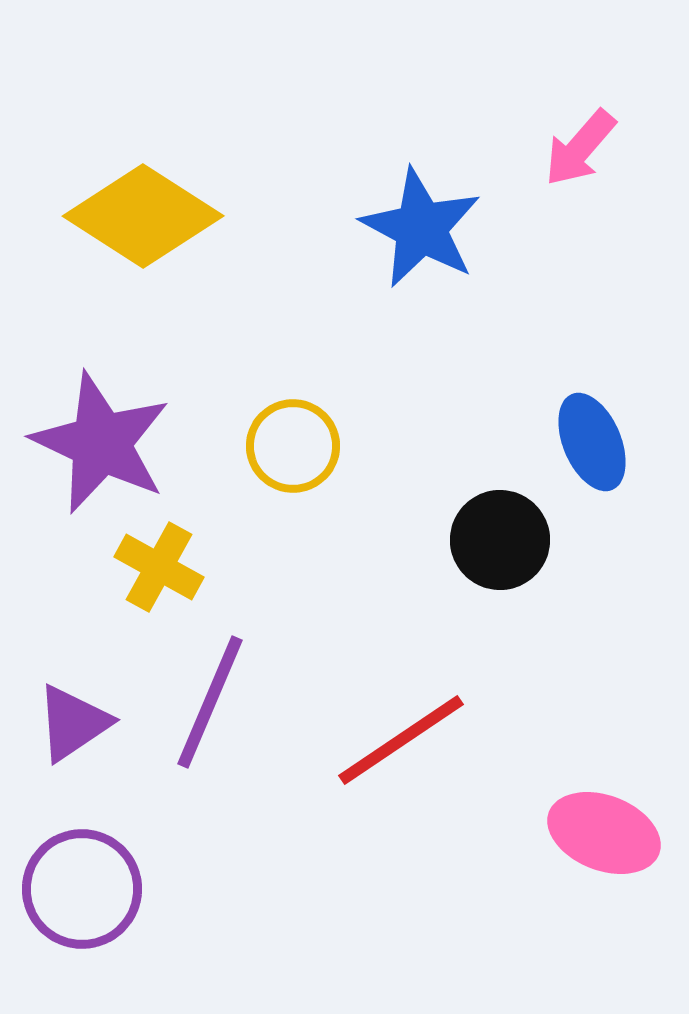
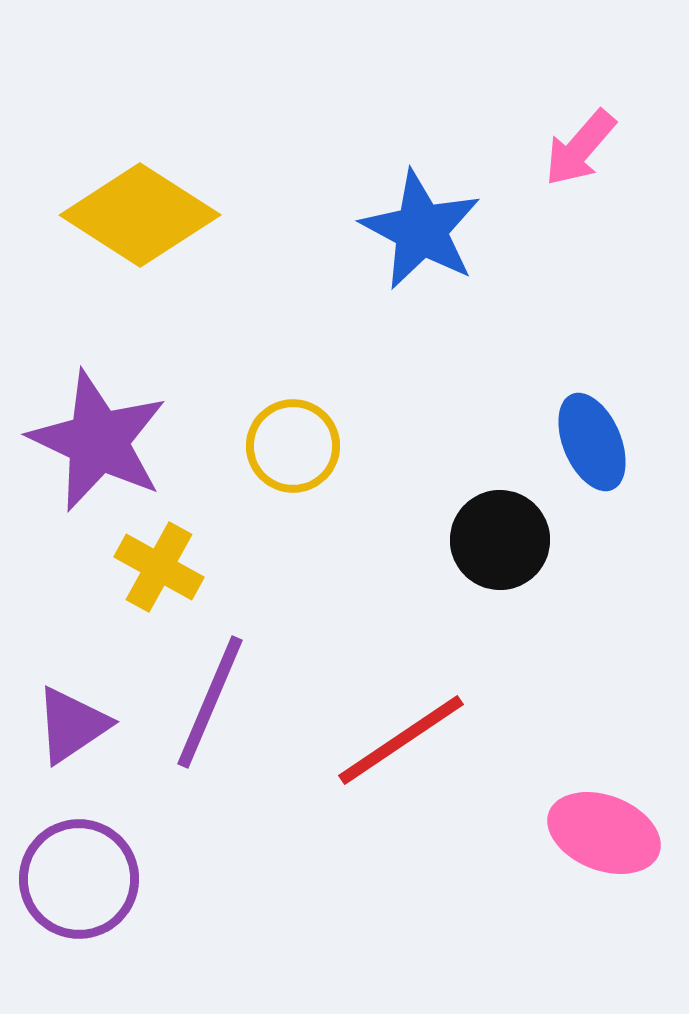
yellow diamond: moved 3 px left, 1 px up
blue star: moved 2 px down
purple star: moved 3 px left, 2 px up
purple triangle: moved 1 px left, 2 px down
purple circle: moved 3 px left, 10 px up
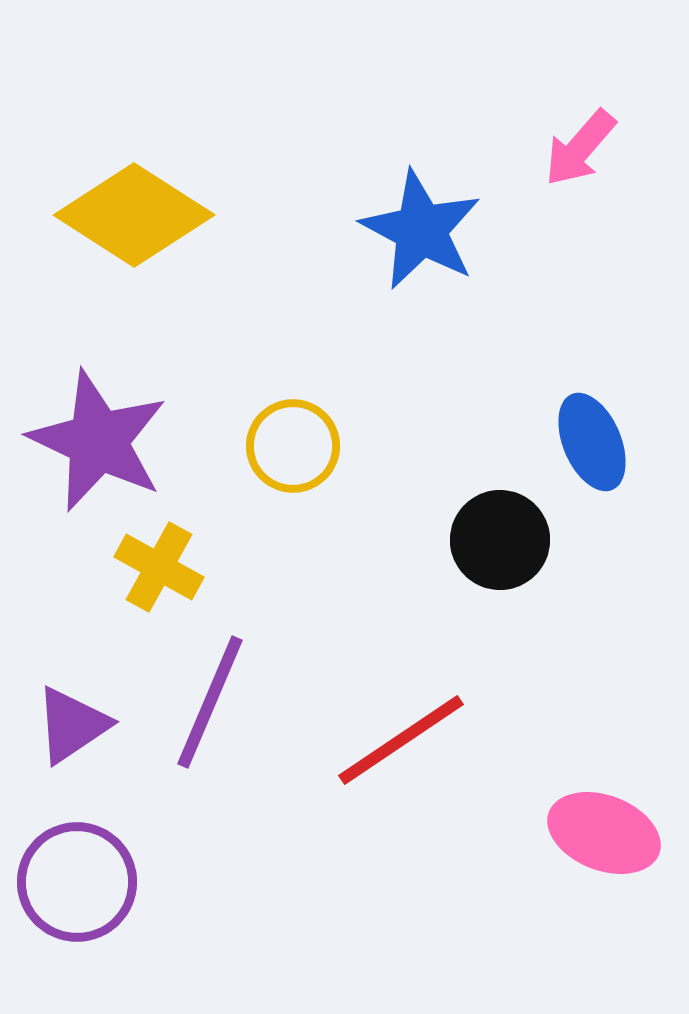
yellow diamond: moved 6 px left
purple circle: moved 2 px left, 3 px down
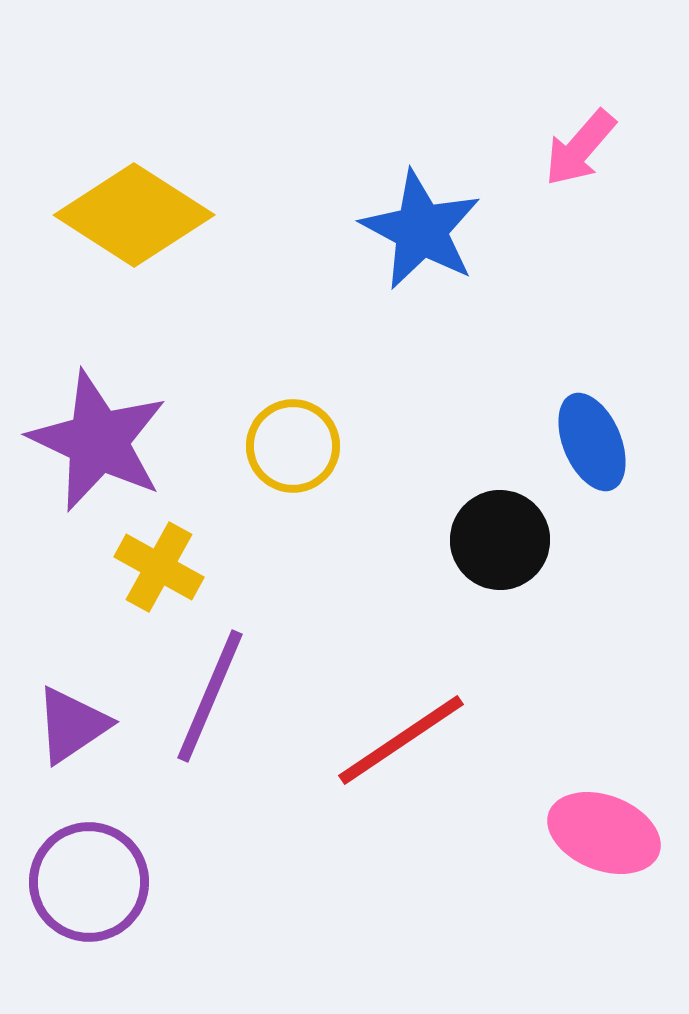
purple line: moved 6 px up
purple circle: moved 12 px right
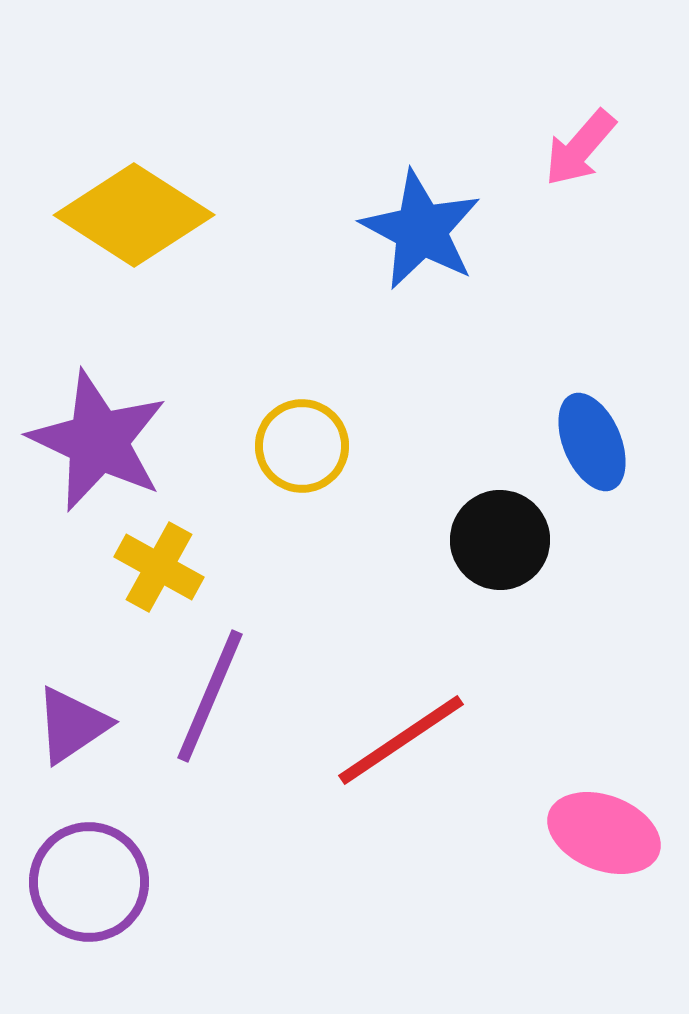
yellow circle: moved 9 px right
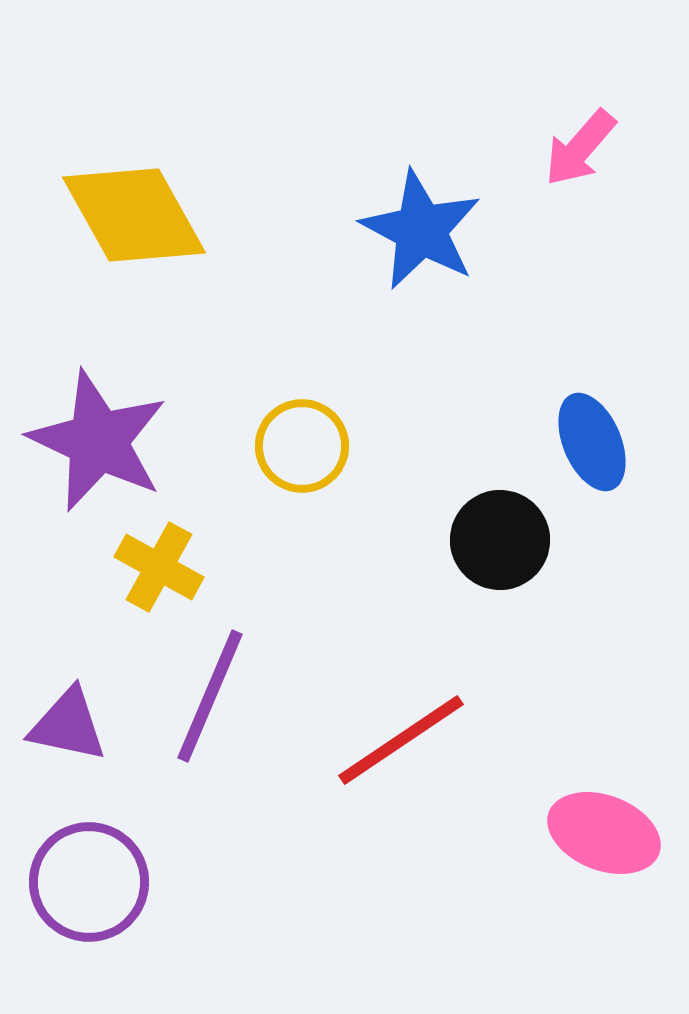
yellow diamond: rotated 28 degrees clockwise
purple triangle: moved 4 px left; rotated 46 degrees clockwise
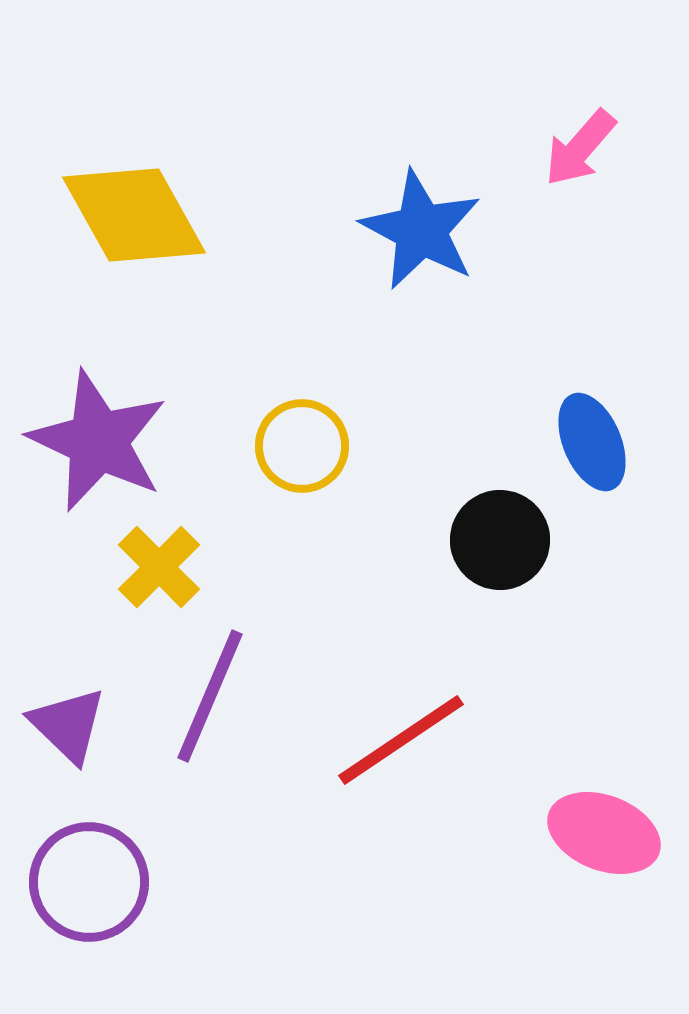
yellow cross: rotated 16 degrees clockwise
purple triangle: rotated 32 degrees clockwise
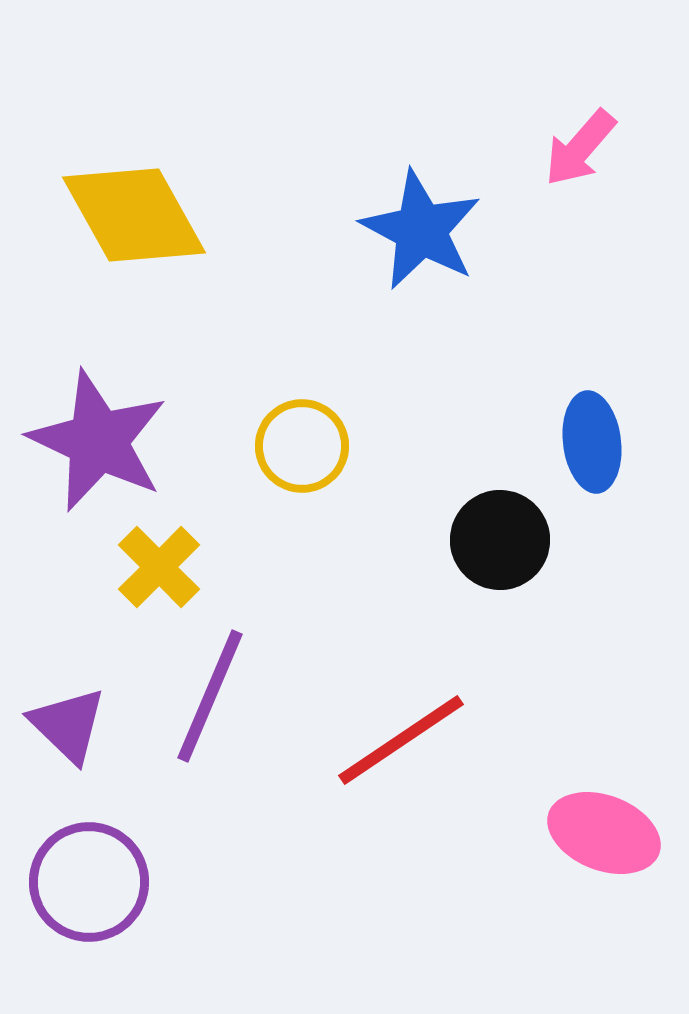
blue ellipse: rotated 16 degrees clockwise
